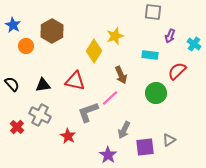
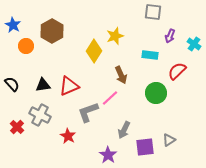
red triangle: moved 6 px left, 5 px down; rotated 35 degrees counterclockwise
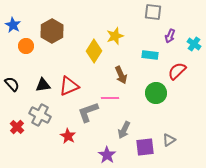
pink line: rotated 42 degrees clockwise
purple star: moved 1 px left
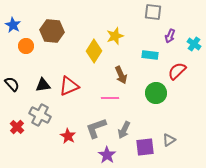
brown hexagon: rotated 25 degrees counterclockwise
gray L-shape: moved 8 px right, 16 px down
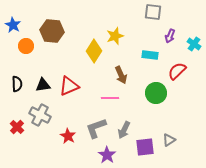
black semicircle: moved 5 px right; rotated 42 degrees clockwise
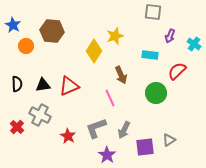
pink line: rotated 66 degrees clockwise
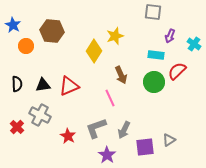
cyan rectangle: moved 6 px right
green circle: moved 2 px left, 11 px up
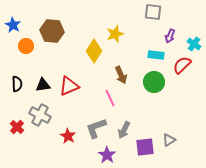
yellow star: moved 2 px up
red semicircle: moved 5 px right, 6 px up
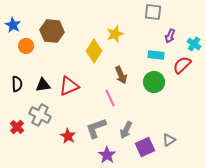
gray arrow: moved 2 px right
purple square: rotated 18 degrees counterclockwise
